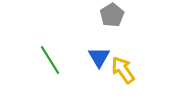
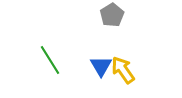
blue triangle: moved 2 px right, 9 px down
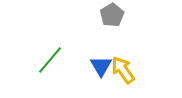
green line: rotated 72 degrees clockwise
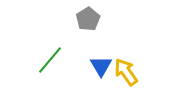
gray pentagon: moved 24 px left, 4 px down
yellow arrow: moved 3 px right, 2 px down
